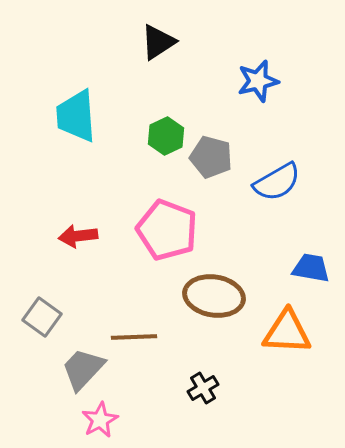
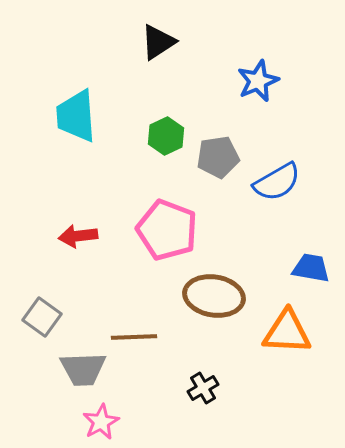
blue star: rotated 9 degrees counterclockwise
gray pentagon: moved 7 px right; rotated 24 degrees counterclockwise
gray trapezoid: rotated 135 degrees counterclockwise
pink star: moved 1 px right, 2 px down
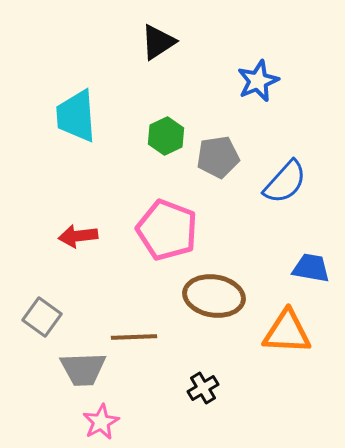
blue semicircle: moved 8 px right; rotated 18 degrees counterclockwise
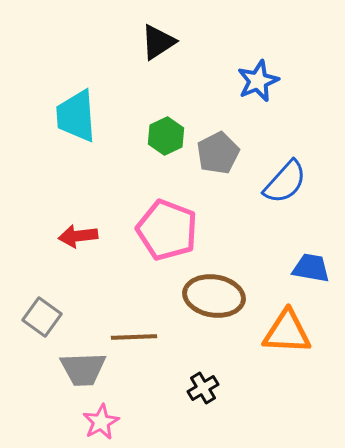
gray pentagon: moved 4 px up; rotated 18 degrees counterclockwise
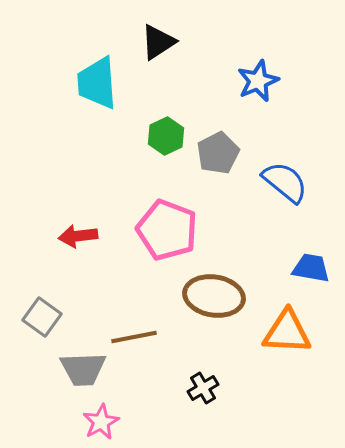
cyan trapezoid: moved 21 px right, 33 px up
blue semicircle: rotated 93 degrees counterclockwise
brown line: rotated 9 degrees counterclockwise
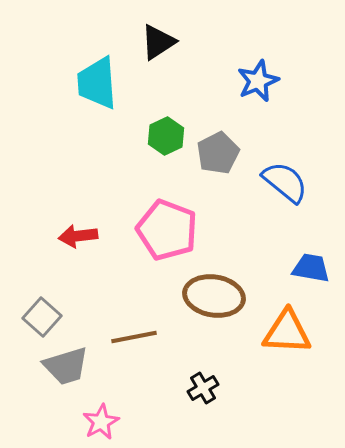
gray square: rotated 6 degrees clockwise
gray trapezoid: moved 17 px left, 3 px up; rotated 15 degrees counterclockwise
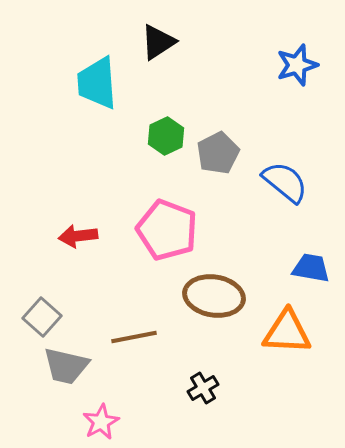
blue star: moved 39 px right, 16 px up; rotated 6 degrees clockwise
gray trapezoid: rotated 30 degrees clockwise
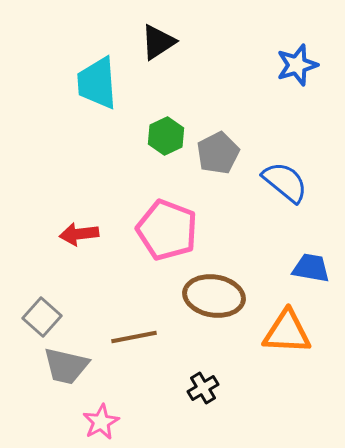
red arrow: moved 1 px right, 2 px up
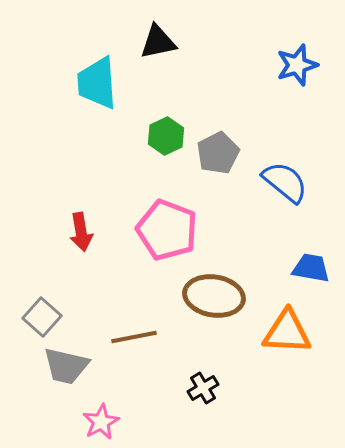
black triangle: rotated 21 degrees clockwise
red arrow: moved 2 px right, 2 px up; rotated 93 degrees counterclockwise
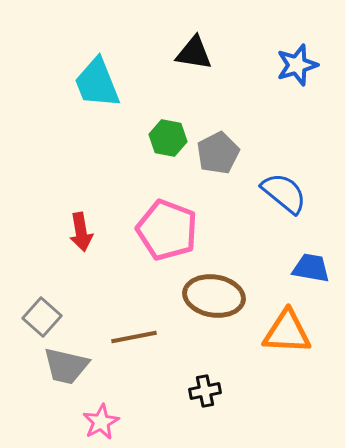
black triangle: moved 36 px right, 11 px down; rotated 21 degrees clockwise
cyan trapezoid: rotated 18 degrees counterclockwise
green hexagon: moved 2 px right, 2 px down; rotated 24 degrees counterclockwise
blue semicircle: moved 1 px left, 11 px down
black cross: moved 2 px right, 3 px down; rotated 20 degrees clockwise
